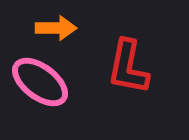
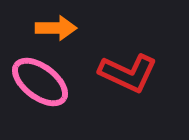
red L-shape: moved 6 px down; rotated 76 degrees counterclockwise
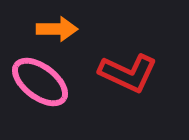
orange arrow: moved 1 px right, 1 px down
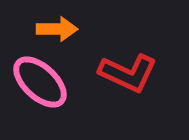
pink ellipse: rotated 6 degrees clockwise
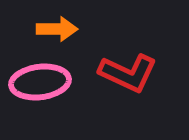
pink ellipse: rotated 50 degrees counterclockwise
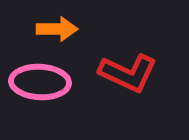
pink ellipse: rotated 10 degrees clockwise
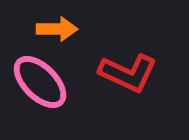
pink ellipse: rotated 42 degrees clockwise
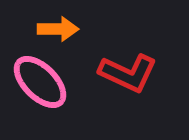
orange arrow: moved 1 px right
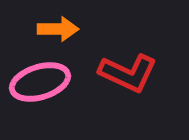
pink ellipse: rotated 62 degrees counterclockwise
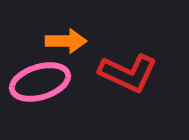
orange arrow: moved 8 px right, 12 px down
